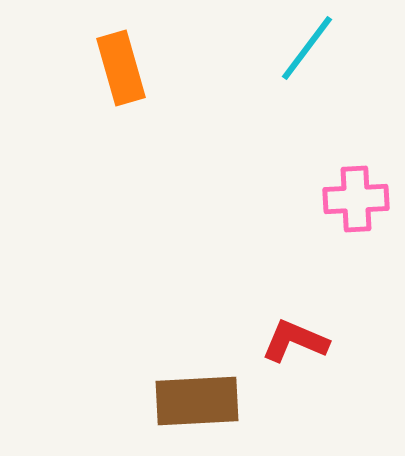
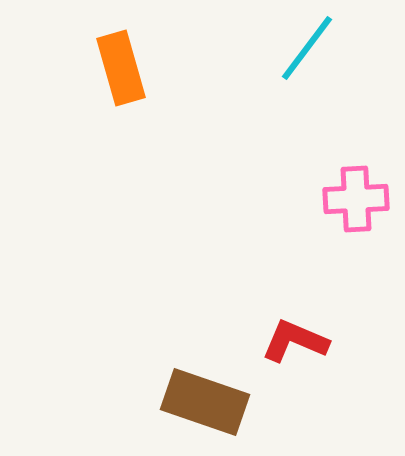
brown rectangle: moved 8 px right, 1 px down; rotated 22 degrees clockwise
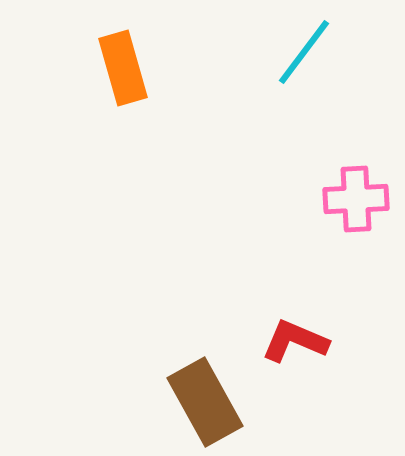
cyan line: moved 3 px left, 4 px down
orange rectangle: moved 2 px right
brown rectangle: rotated 42 degrees clockwise
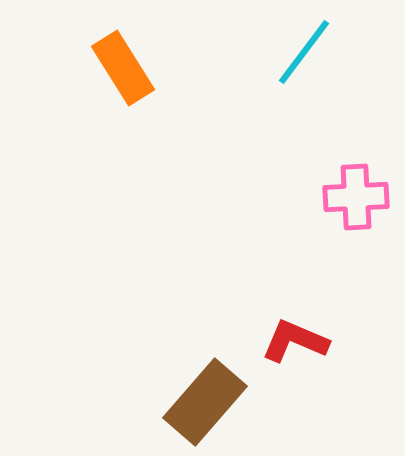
orange rectangle: rotated 16 degrees counterclockwise
pink cross: moved 2 px up
brown rectangle: rotated 70 degrees clockwise
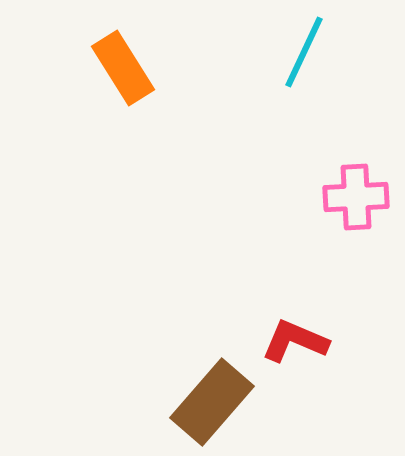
cyan line: rotated 12 degrees counterclockwise
brown rectangle: moved 7 px right
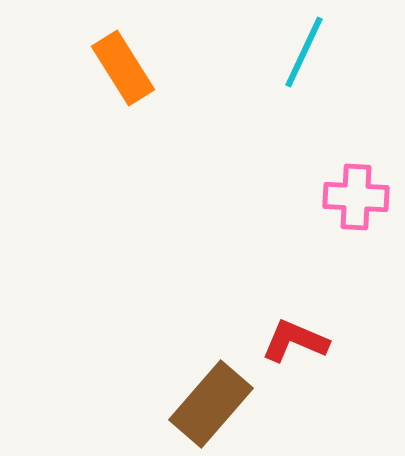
pink cross: rotated 6 degrees clockwise
brown rectangle: moved 1 px left, 2 px down
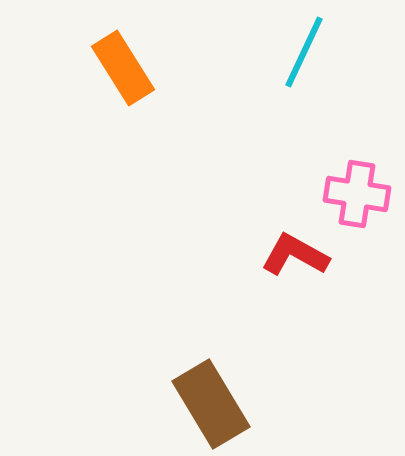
pink cross: moved 1 px right, 3 px up; rotated 6 degrees clockwise
red L-shape: moved 86 px up; rotated 6 degrees clockwise
brown rectangle: rotated 72 degrees counterclockwise
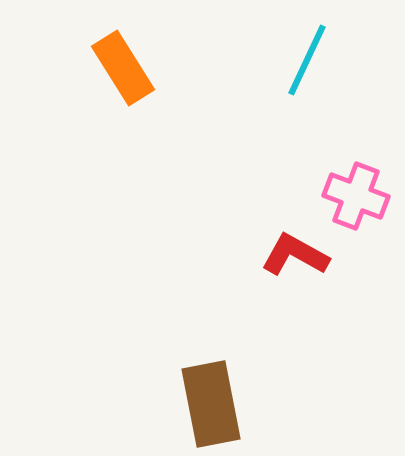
cyan line: moved 3 px right, 8 px down
pink cross: moved 1 px left, 2 px down; rotated 12 degrees clockwise
brown rectangle: rotated 20 degrees clockwise
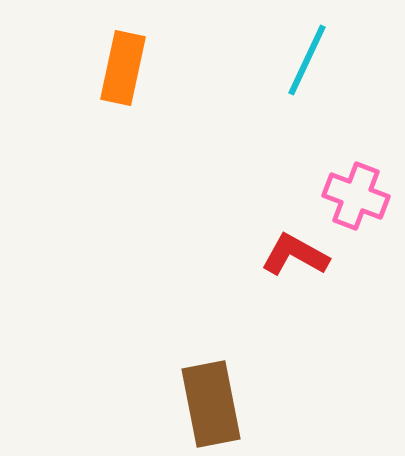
orange rectangle: rotated 44 degrees clockwise
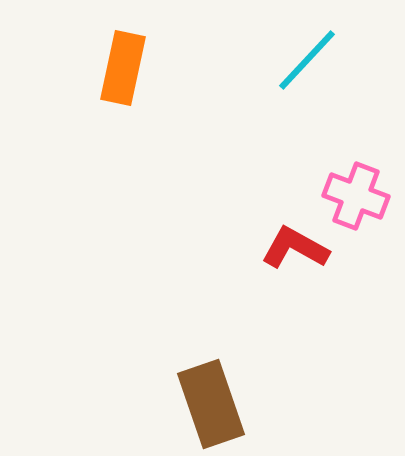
cyan line: rotated 18 degrees clockwise
red L-shape: moved 7 px up
brown rectangle: rotated 8 degrees counterclockwise
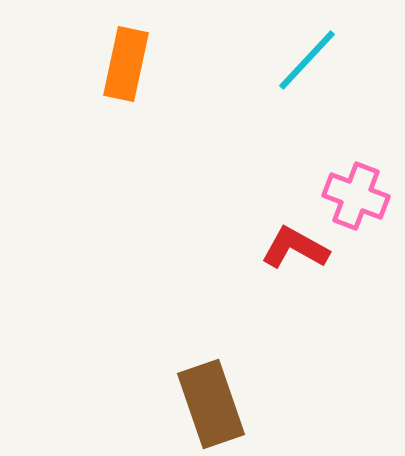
orange rectangle: moved 3 px right, 4 px up
